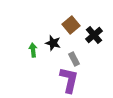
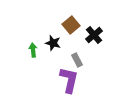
gray rectangle: moved 3 px right, 1 px down
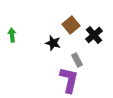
green arrow: moved 21 px left, 15 px up
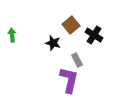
black cross: rotated 18 degrees counterclockwise
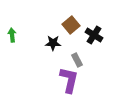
black star: rotated 14 degrees counterclockwise
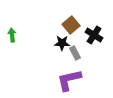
black star: moved 9 px right
gray rectangle: moved 2 px left, 7 px up
purple L-shape: rotated 116 degrees counterclockwise
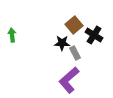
brown square: moved 3 px right
purple L-shape: rotated 28 degrees counterclockwise
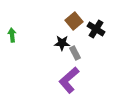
brown square: moved 4 px up
black cross: moved 2 px right, 6 px up
